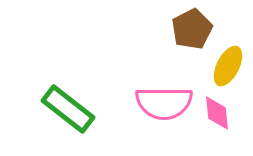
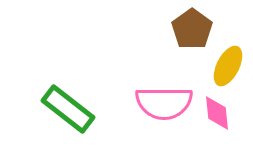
brown pentagon: rotated 9 degrees counterclockwise
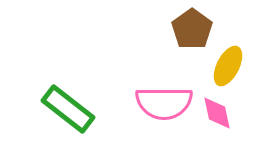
pink diamond: rotated 6 degrees counterclockwise
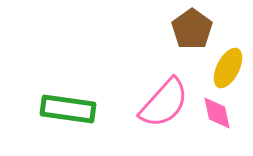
yellow ellipse: moved 2 px down
pink semicircle: rotated 48 degrees counterclockwise
green rectangle: rotated 30 degrees counterclockwise
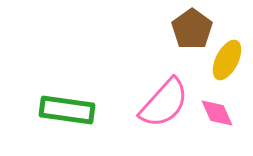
yellow ellipse: moved 1 px left, 8 px up
green rectangle: moved 1 px left, 1 px down
pink diamond: rotated 12 degrees counterclockwise
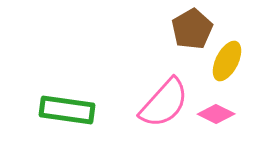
brown pentagon: rotated 6 degrees clockwise
yellow ellipse: moved 1 px down
pink diamond: moved 1 px left, 1 px down; rotated 39 degrees counterclockwise
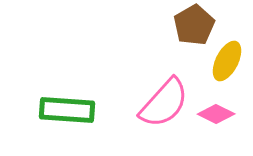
brown pentagon: moved 2 px right, 4 px up
green rectangle: rotated 4 degrees counterclockwise
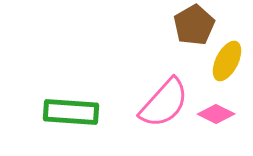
green rectangle: moved 4 px right, 2 px down
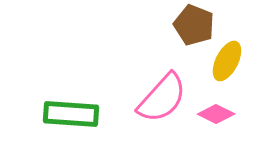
brown pentagon: rotated 21 degrees counterclockwise
pink semicircle: moved 2 px left, 5 px up
green rectangle: moved 2 px down
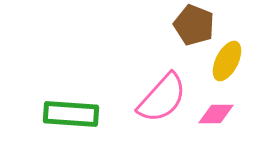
pink diamond: rotated 27 degrees counterclockwise
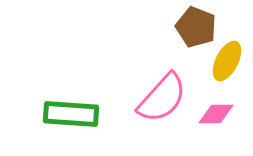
brown pentagon: moved 2 px right, 2 px down
